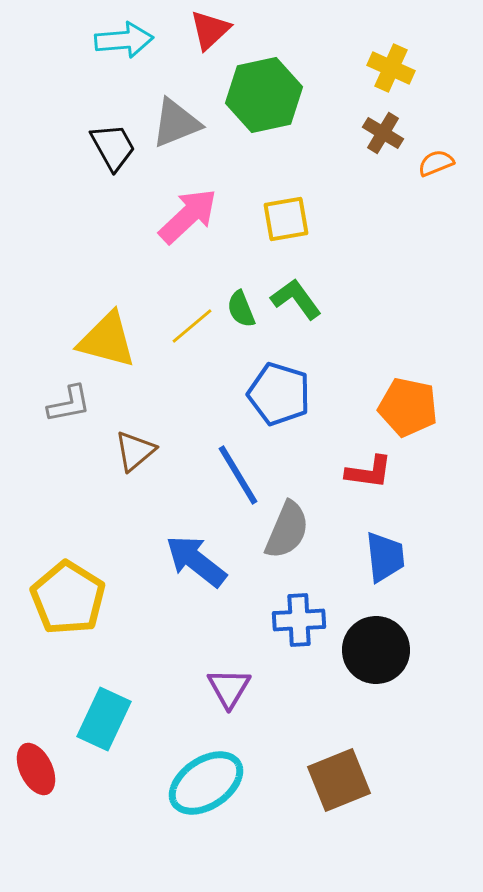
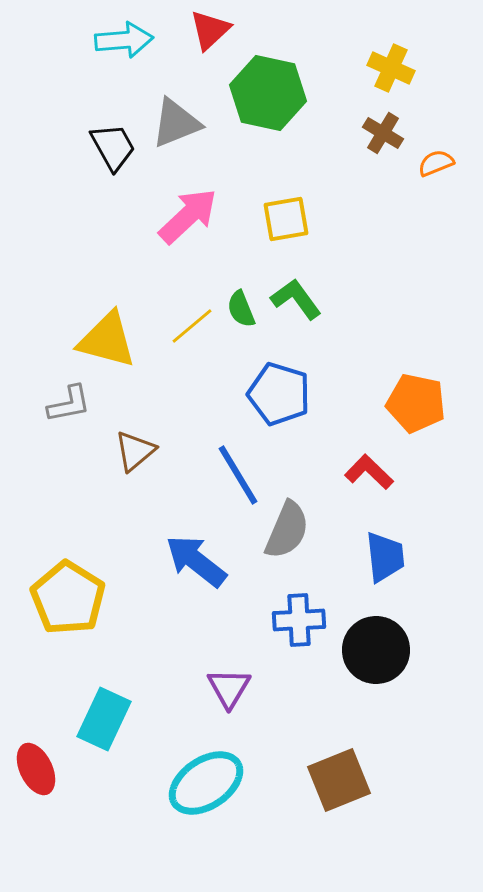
green hexagon: moved 4 px right, 2 px up; rotated 24 degrees clockwise
orange pentagon: moved 8 px right, 4 px up
red L-shape: rotated 144 degrees counterclockwise
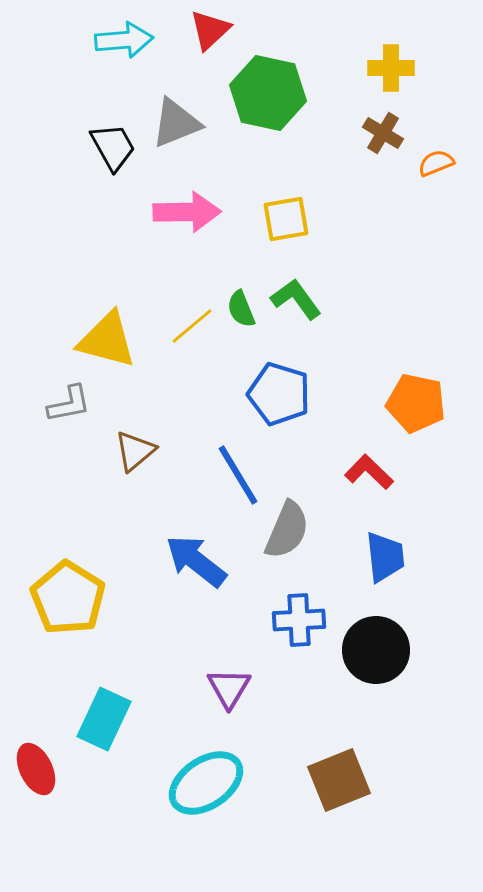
yellow cross: rotated 24 degrees counterclockwise
pink arrow: moved 1 px left, 4 px up; rotated 42 degrees clockwise
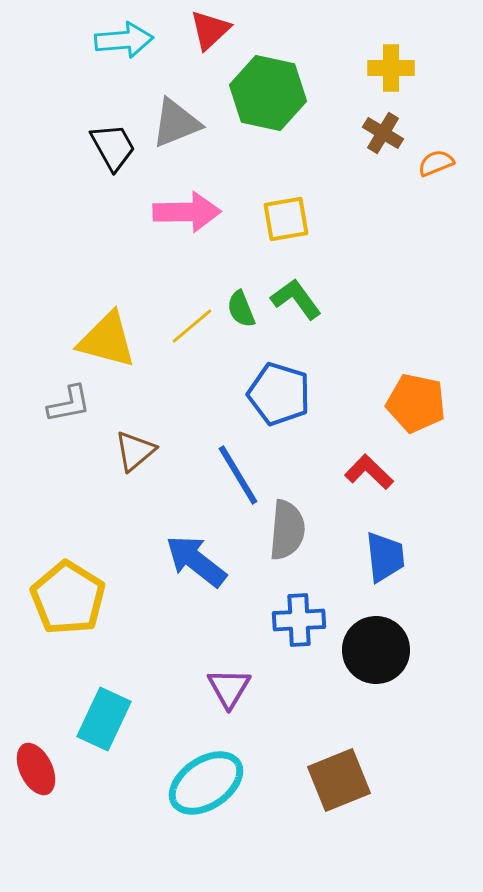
gray semicircle: rotated 18 degrees counterclockwise
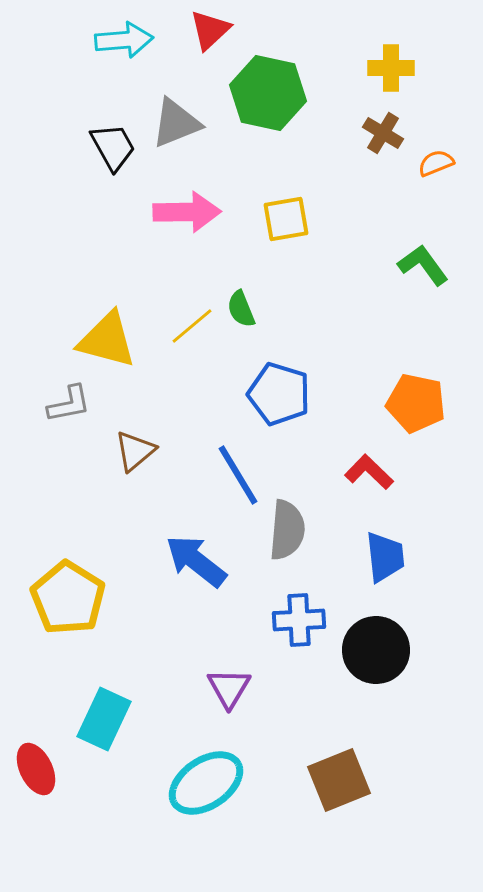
green L-shape: moved 127 px right, 34 px up
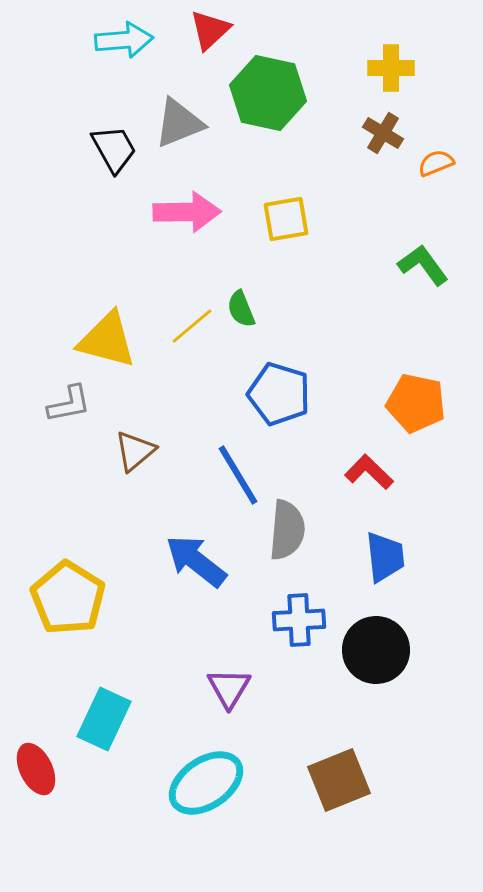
gray triangle: moved 3 px right
black trapezoid: moved 1 px right, 2 px down
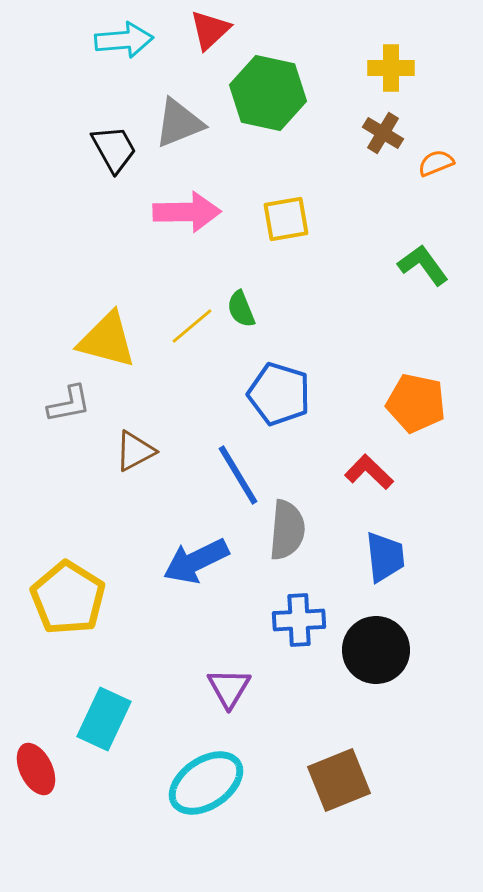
brown triangle: rotated 12 degrees clockwise
blue arrow: rotated 64 degrees counterclockwise
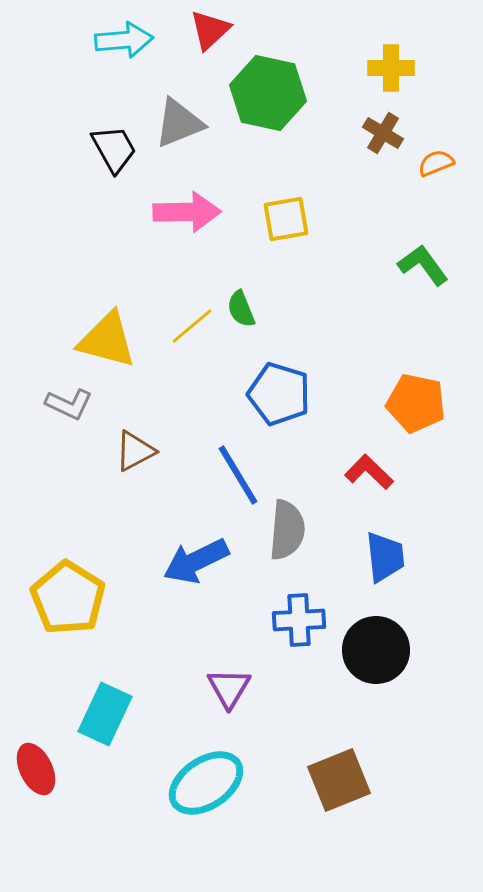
gray L-shape: rotated 36 degrees clockwise
cyan rectangle: moved 1 px right, 5 px up
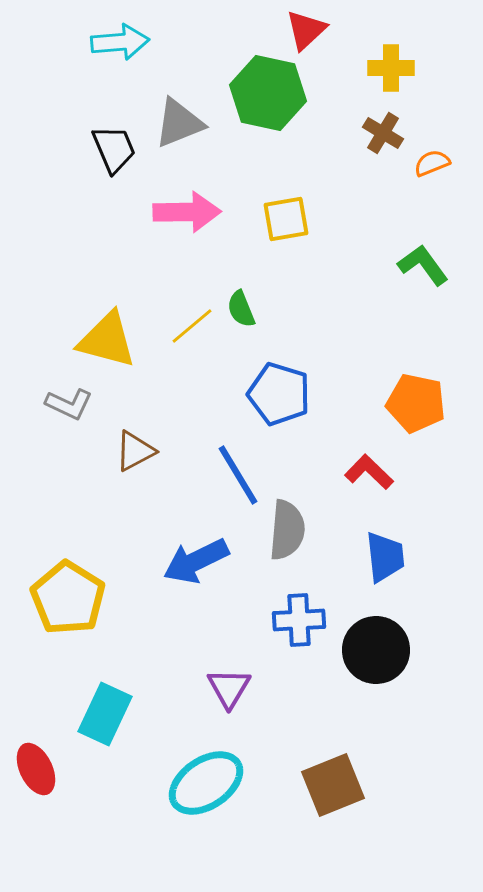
red triangle: moved 96 px right
cyan arrow: moved 4 px left, 2 px down
black trapezoid: rotated 6 degrees clockwise
orange semicircle: moved 4 px left
brown square: moved 6 px left, 5 px down
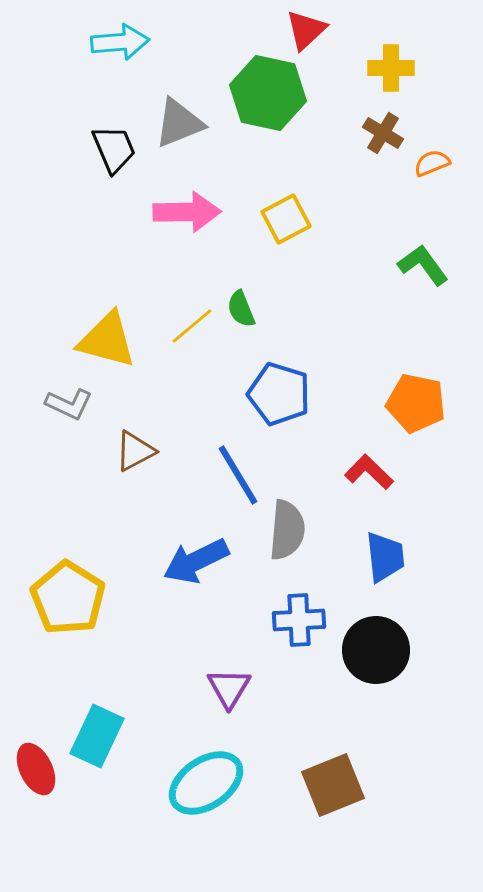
yellow square: rotated 18 degrees counterclockwise
cyan rectangle: moved 8 px left, 22 px down
